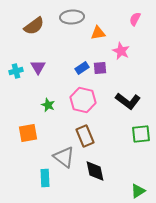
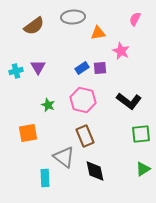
gray ellipse: moved 1 px right
black L-shape: moved 1 px right
green triangle: moved 5 px right, 22 px up
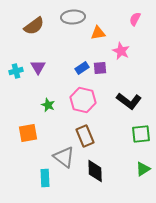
black diamond: rotated 10 degrees clockwise
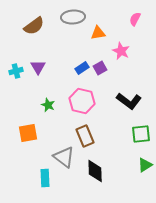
purple square: rotated 24 degrees counterclockwise
pink hexagon: moved 1 px left, 1 px down
green triangle: moved 2 px right, 4 px up
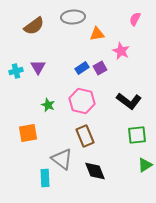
orange triangle: moved 1 px left, 1 px down
green square: moved 4 px left, 1 px down
gray triangle: moved 2 px left, 2 px down
black diamond: rotated 20 degrees counterclockwise
